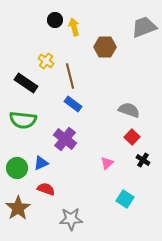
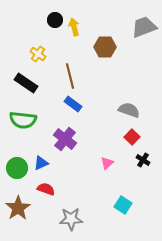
yellow cross: moved 8 px left, 7 px up
cyan square: moved 2 px left, 6 px down
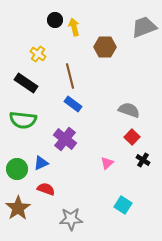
green circle: moved 1 px down
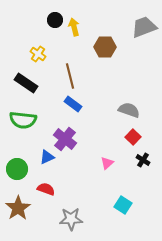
red square: moved 1 px right
blue triangle: moved 6 px right, 6 px up
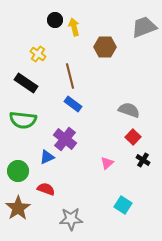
green circle: moved 1 px right, 2 px down
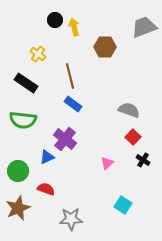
brown star: rotated 10 degrees clockwise
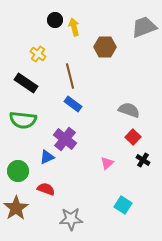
brown star: moved 2 px left; rotated 10 degrees counterclockwise
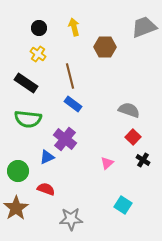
black circle: moved 16 px left, 8 px down
green semicircle: moved 5 px right, 1 px up
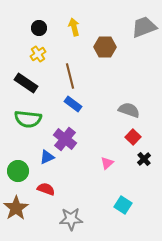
yellow cross: rotated 21 degrees clockwise
black cross: moved 1 px right, 1 px up; rotated 16 degrees clockwise
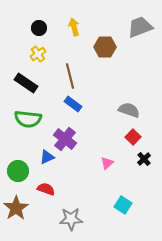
gray trapezoid: moved 4 px left
